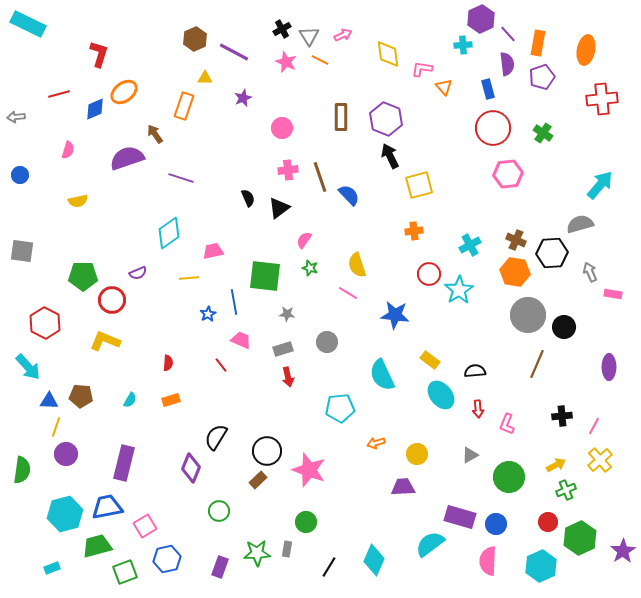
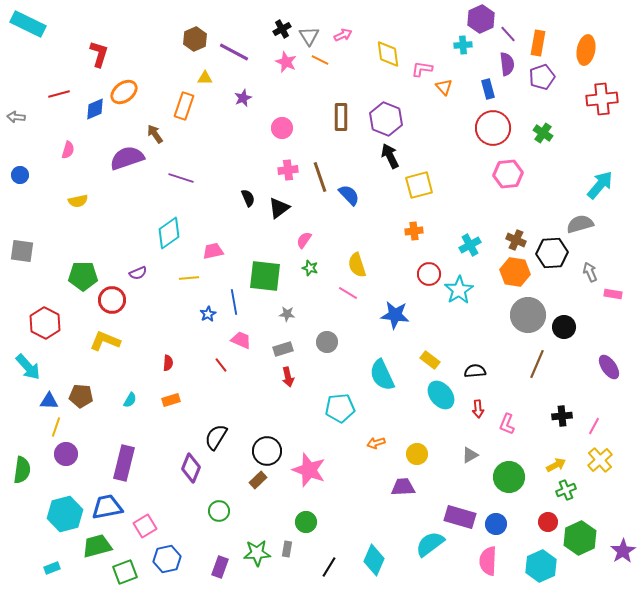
gray arrow at (16, 117): rotated 12 degrees clockwise
purple ellipse at (609, 367): rotated 35 degrees counterclockwise
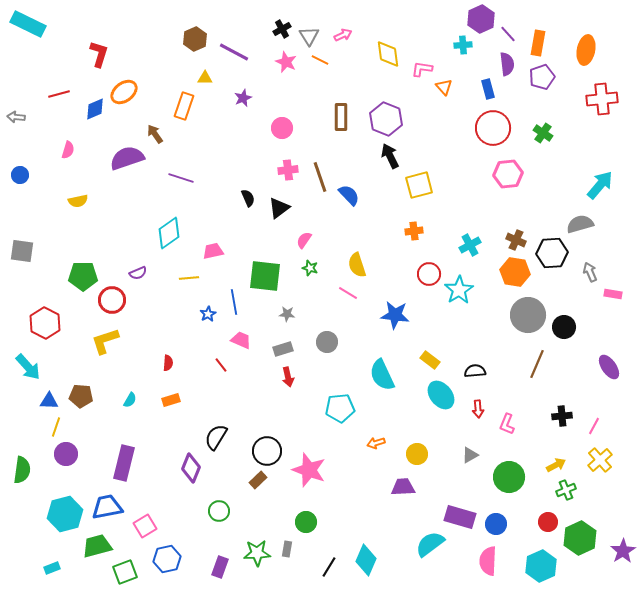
yellow L-shape at (105, 341): rotated 40 degrees counterclockwise
cyan diamond at (374, 560): moved 8 px left
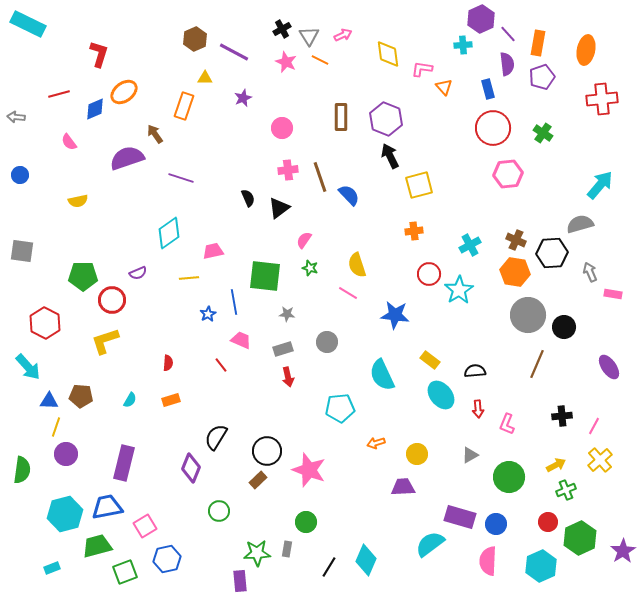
pink semicircle at (68, 150): moved 1 px right, 8 px up; rotated 126 degrees clockwise
purple rectangle at (220, 567): moved 20 px right, 14 px down; rotated 25 degrees counterclockwise
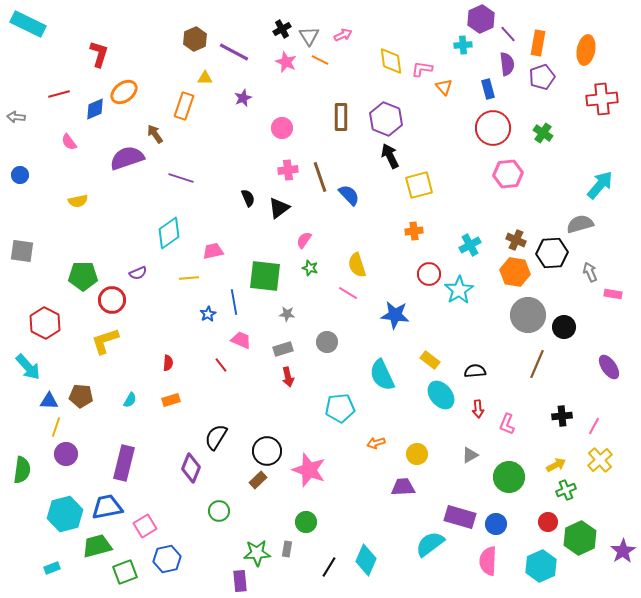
yellow diamond at (388, 54): moved 3 px right, 7 px down
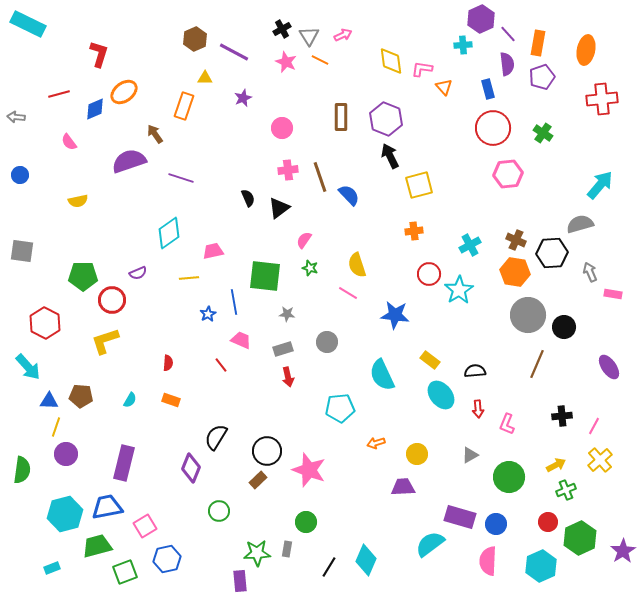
purple semicircle at (127, 158): moved 2 px right, 3 px down
orange rectangle at (171, 400): rotated 36 degrees clockwise
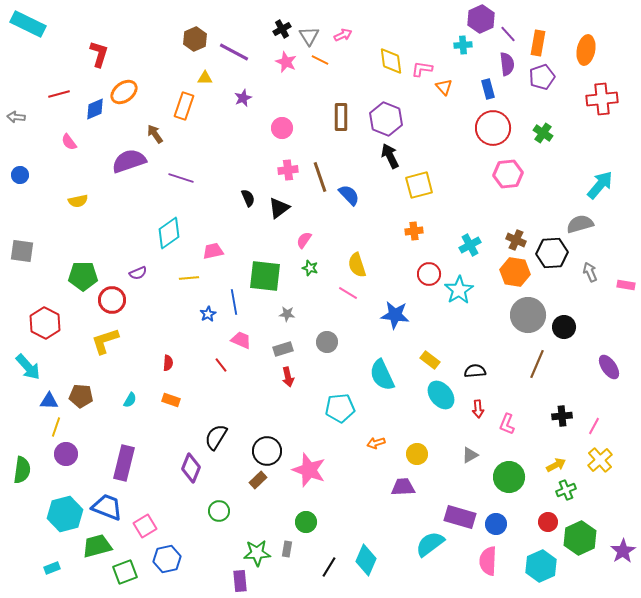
pink rectangle at (613, 294): moved 13 px right, 9 px up
blue trapezoid at (107, 507): rotated 32 degrees clockwise
